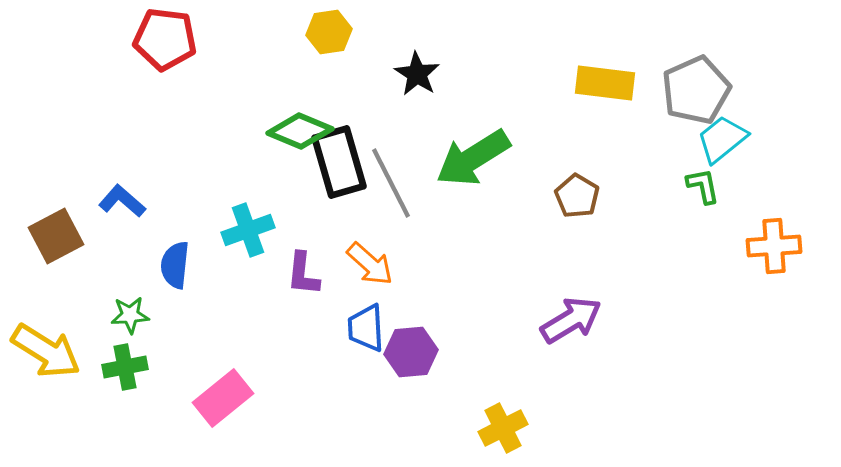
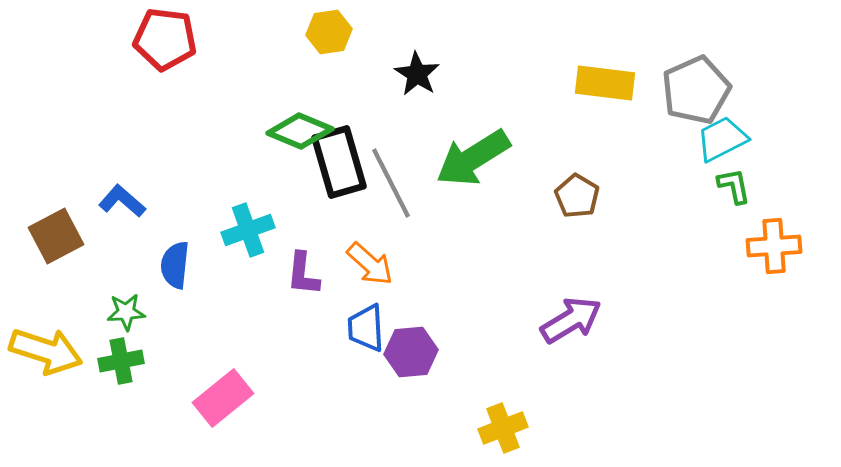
cyan trapezoid: rotated 12 degrees clockwise
green L-shape: moved 31 px right
green star: moved 4 px left, 3 px up
yellow arrow: rotated 14 degrees counterclockwise
green cross: moved 4 px left, 6 px up
yellow cross: rotated 6 degrees clockwise
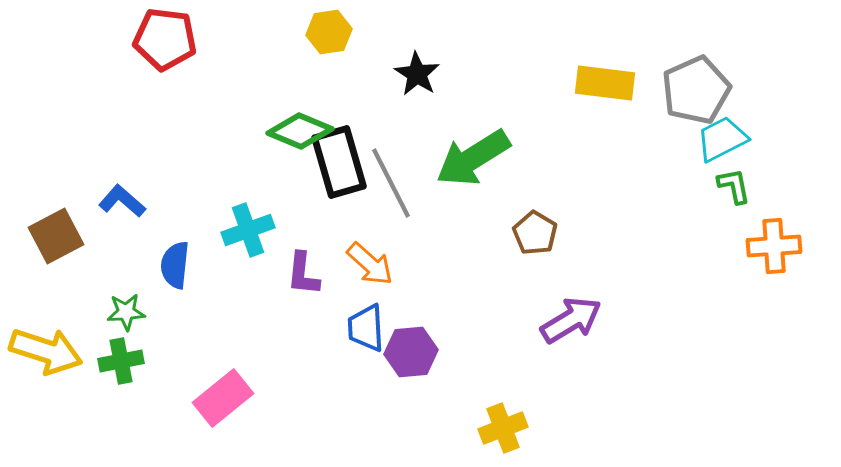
brown pentagon: moved 42 px left, 37 px down
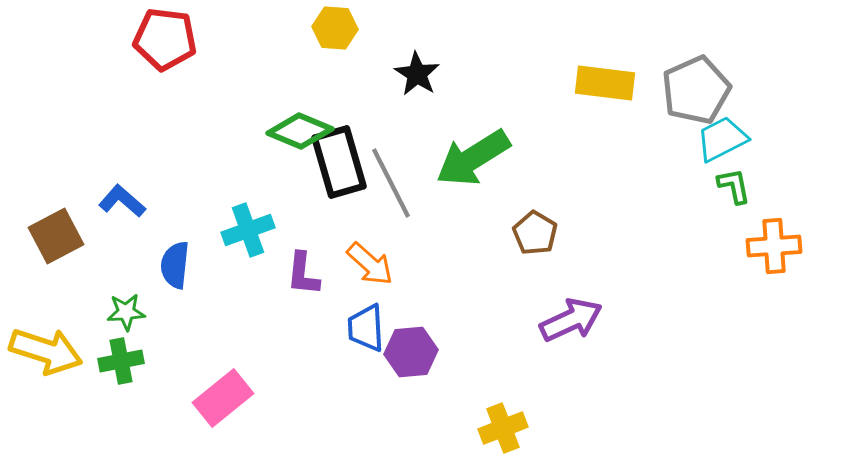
yellow hexagon: moved 6 px right, 4 px up; rotated 12 degrees clockwise
purple arrow: rotated 6 degrees clockwise
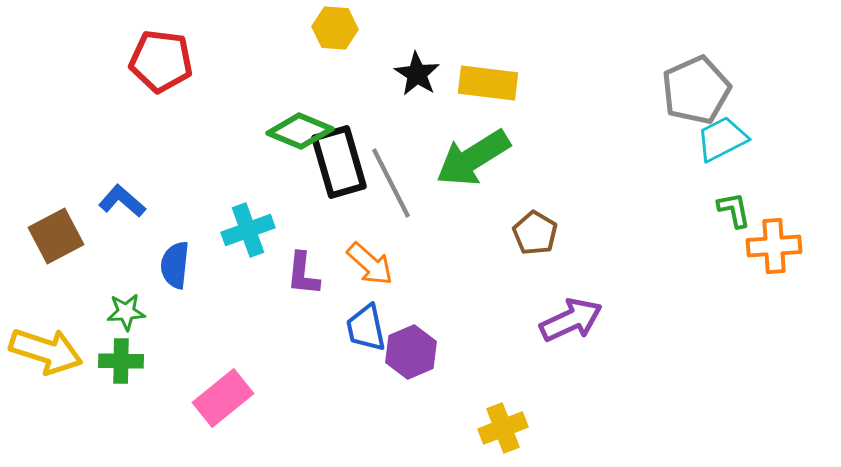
red pentagon: moved 4 px left, 22 px down
yellow rectangle: moved 117 px left
green L-shape: moved 24 px down
blue trapezoid: rotated 9 degrees counterclockwise
purple hexagon: rotated 18 degrees counterclockwise
green cross: rotated 12 degrees clockwise
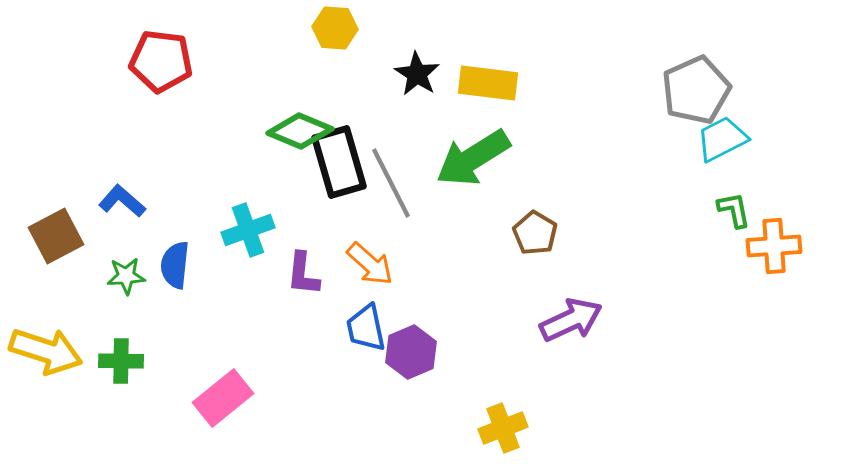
green star: moved 36 px up
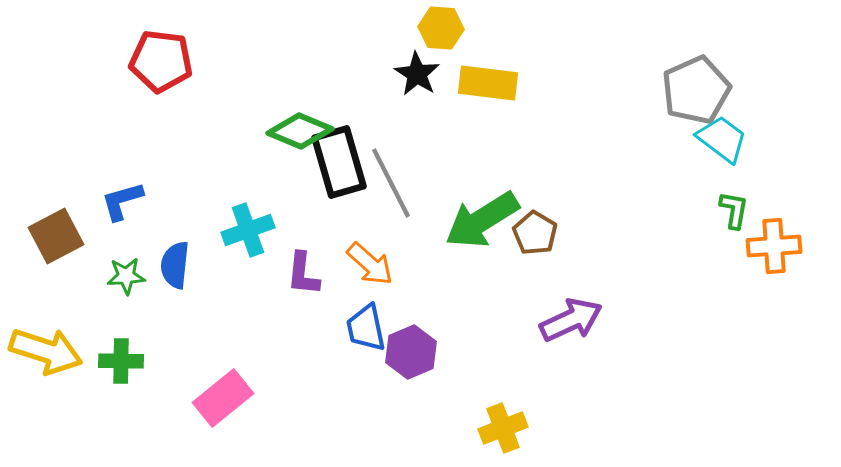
yellow hexagon: moved 106 px right
cyan trapezoid: rotated 64 degrees clockwise
green arrow: moved 9 px right, 62 px down
blue L-shape: rotated 57 degrees counterclockwise
green L-shape: rotated 21 degrees clockwise
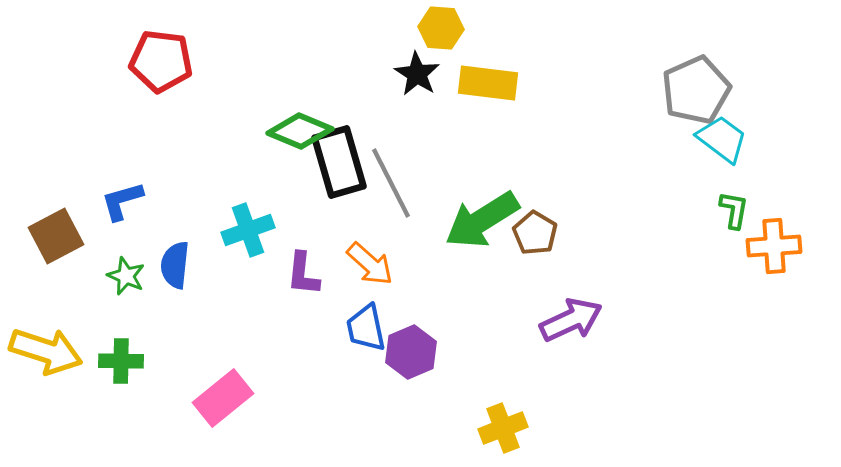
green star: rotated 27 degrees clockwise
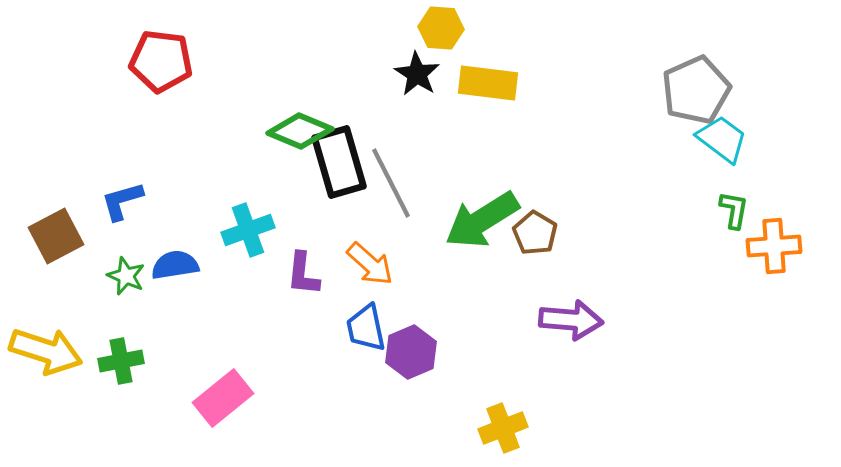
blue semicircle: rotated 75 degrees clockwise
purple arrow: rotated 30 degrees clockwise
green cross: rotated 12 degrees counterclockwise
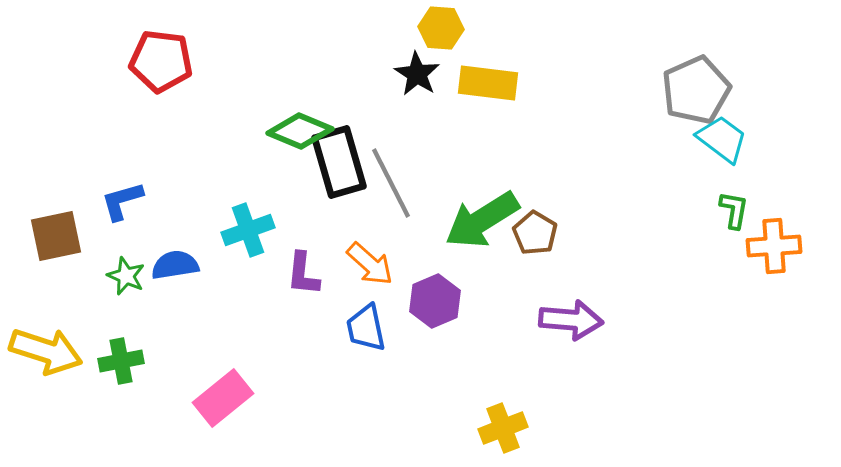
brown square: rotated 16 degrees clockwise
purple hexagon: moved 24 px right, 51 px up
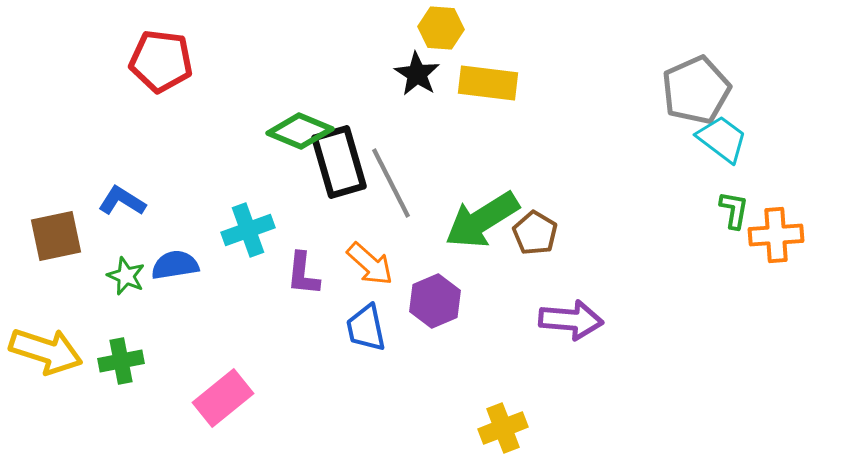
blue L-shape: rotated 48 degrees clockwise
orange cross: moved 2 px right, 11 px up
